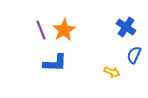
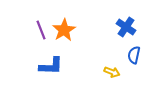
blue semicircle: rotated 12 degrees counterclockwise
blue L-shape: moved 4 px left, 3 px down
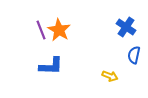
orange star: moved 5 px left; rotated 10 degrees counterclockwise
yellow arrow: moved 2 px left, 4 px down
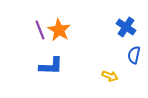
purple line: moved 1 px left
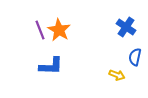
blue semicircle: moved 1 px right, 2 px down
yellow arrow: moved 7 px right, 1 px up
